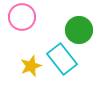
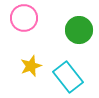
pink circle: moved 2 px right, 1 px down
cyan rectangle: moved 6 px right, 18 px down
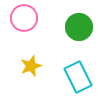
green circle: moved 3 px up
cyan rectangle: moved 10 px right; rotated 12 degrees clockwise
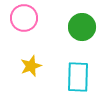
green circle: moved 3 px right
cyan rectangle: rotated 28 degrees clockwise
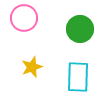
green circle: moved 2 px left, 2 px down
yellow star: moved 1 px right, 1 px down
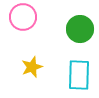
pink circle: moved 1 px left, 1 px up
cyan rectangle: moved 1 px right, 2 px up
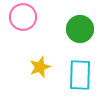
yellow star: moved 8 px right
cyan rectangle: moved 1 px right
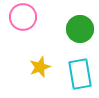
cyan rectangle: moved 1 px up; rotated 12 degrees counterclockwise
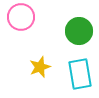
pink circle: moved 2 px left
green circle: moved 1 px left, 2 px down
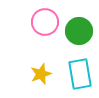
pink circle: moved 24 px right, 5 px down
yellow star: moved 1 px right, 7 px down
